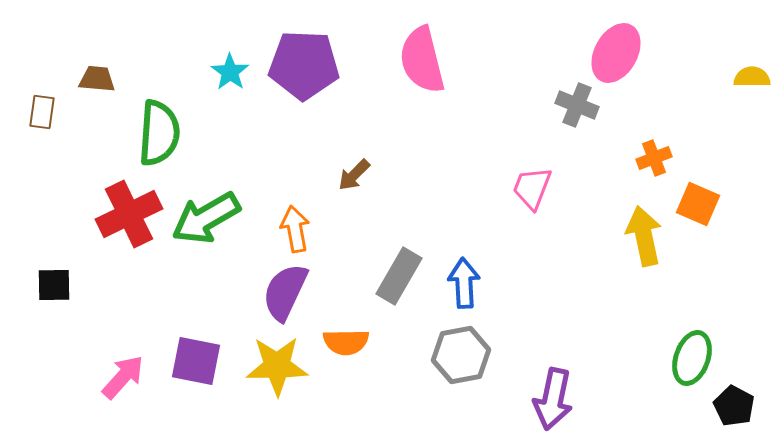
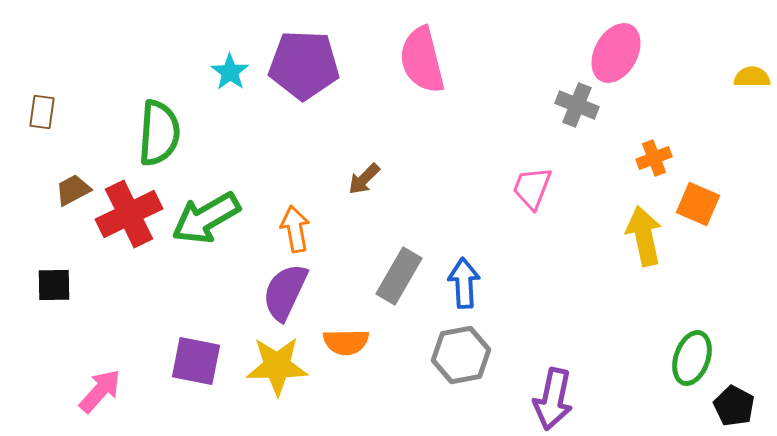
brown trapezoid: moved 24 px left, 111 px down; rotated 33 degrees counterclockwise
brown arrow: moved 10 px right, 4 px down
pink arrow: moved 23 px left, 14 px down
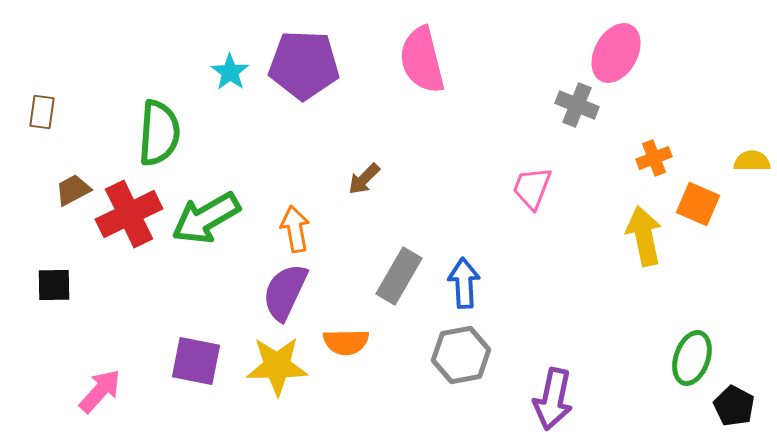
yellow semicircle: moved 84 px down
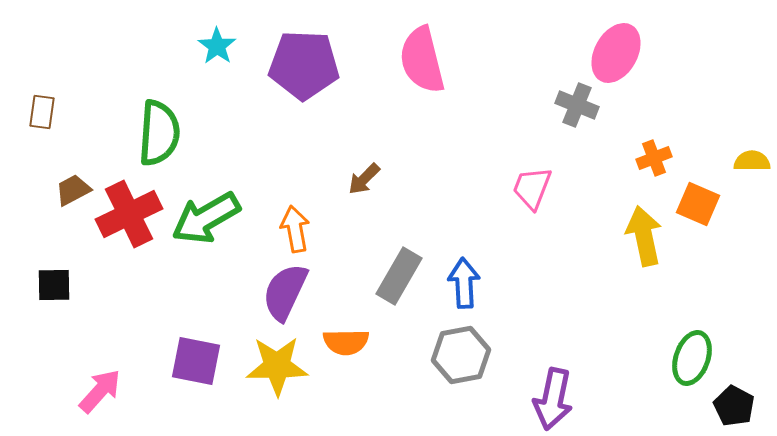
cyan star: moved 13 px left, 26 px up
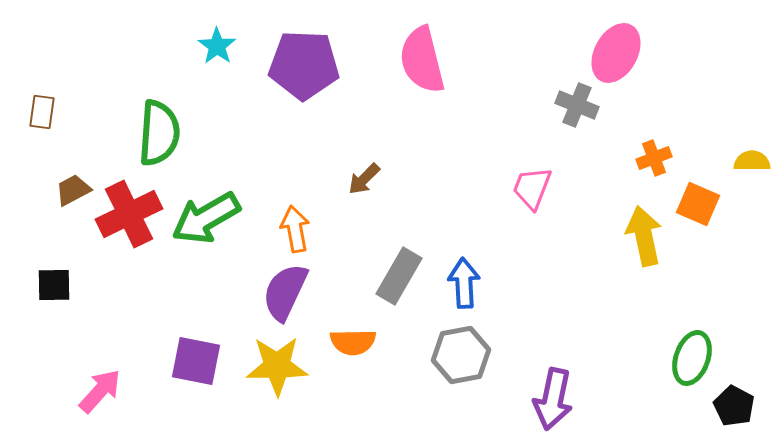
orange semicircle: moved 7 px right
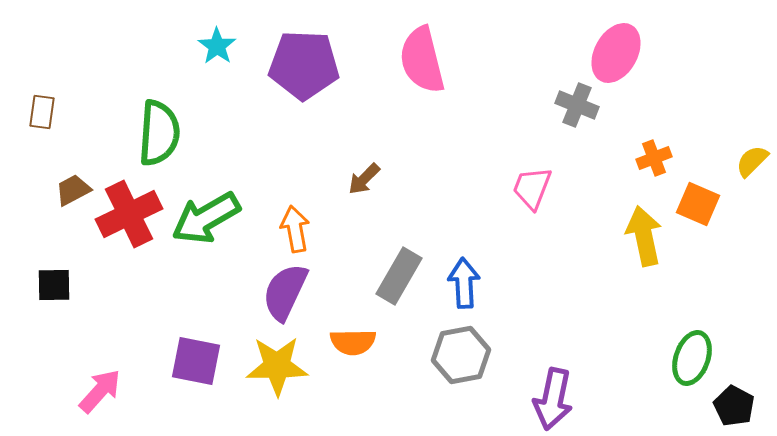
yellow semicircle: rotated 45 degrees counterclockwise
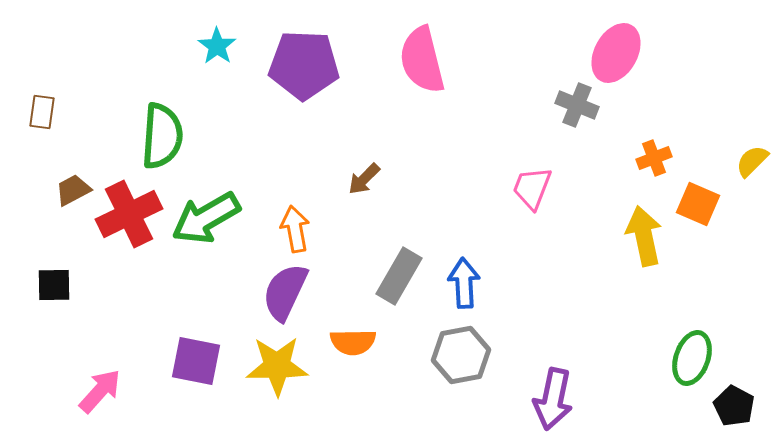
green semicircle: moved 3 px right, 3 px down
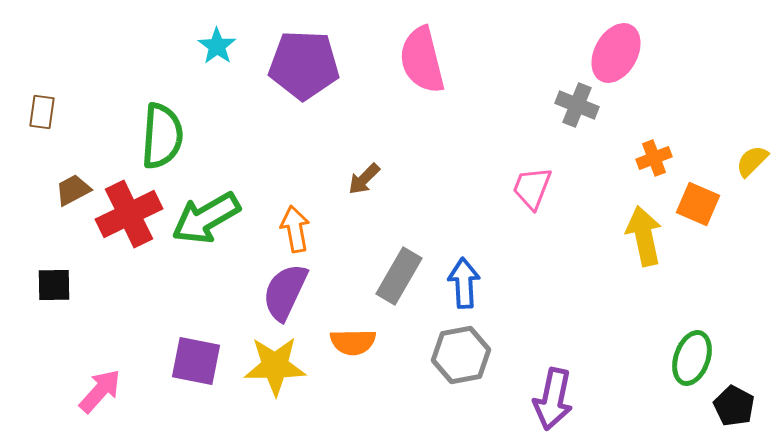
yellow star: moved 2 px left
